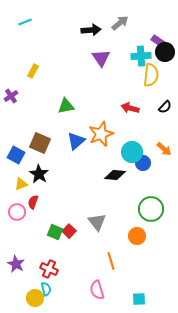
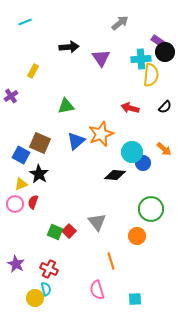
black arrow: moved 22 px left, 17 px down
cyan cross: moved 3 px down
blue square: moved 5 px right
pink circle: moved 2 px left, 8 px up
cyan square: moved 4 px left
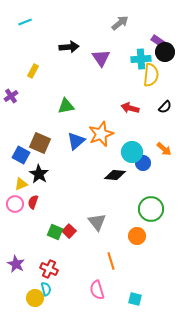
cyan square: rotated 16 degrees clockwise
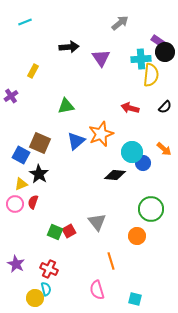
red square: rotated 16 degrees clockwise
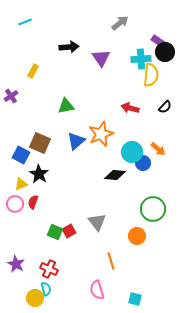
orange arrow: moved 6 px left
green circle: moved 2 px right
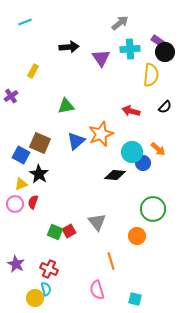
cyan cross: moved 11 px left, 10 px up
red arrow: moved 1 px right, 3 px down
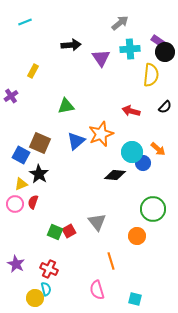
black arrow: moved 2 px right, 2 px up
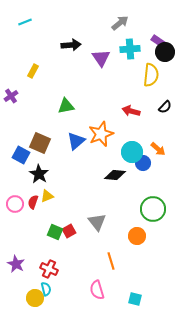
yellow triangle: moved 26 px right, 12 px down
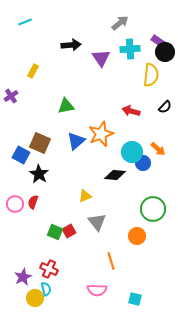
yellow triangle: moved 38 px right
purple star: moved 7 px right, 13 px down; rotated 18 degrees clockwise
pink semicircle: rotated 72 degrees counterclockwise
